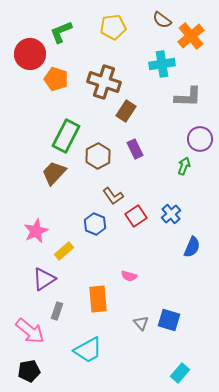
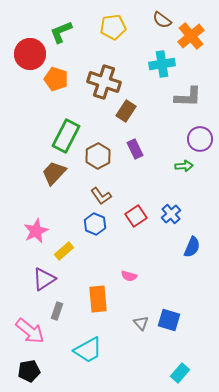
green arrow: rotated 66 degrees clockwise
brown L-shape: moved 12 px left
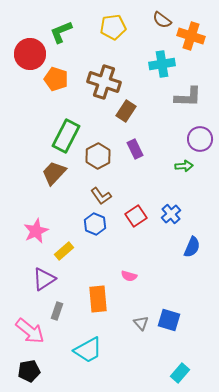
orange cross: rotated 32 degrees counterclockwise
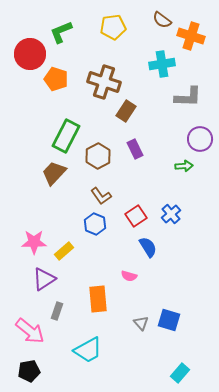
pink star: moved 2 px left, 11 px down; rotated 25 degrees clockwise
blue semicircle: moved 44 px left; rotated 55 degrees counterclockwise
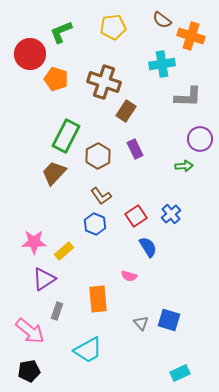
cyan rectangle: rotated 24 degrees clockwise
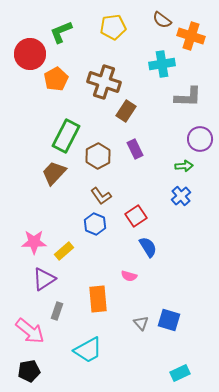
orange pentagon: rotated 25 degrees clockwise
blue cross: moved 10 px right, 18 px up
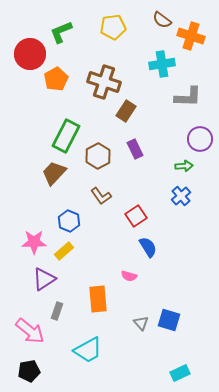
blue hexagon: moved 26 px left, 3 px up
